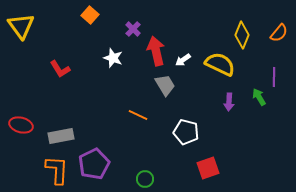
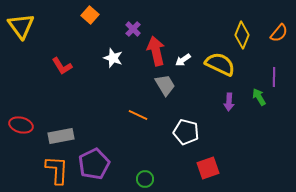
red L-shape: moved 2 px right, 3 px up
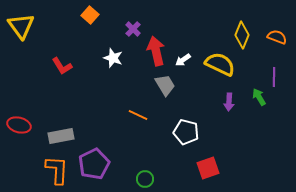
orange semicircle: moved 2 px left, 4 px down; rotated 108 degrees counterclockwise
red ellipse: moved 2 px left
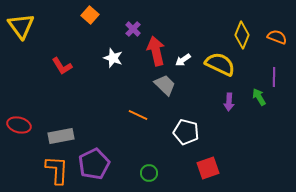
gray trapezoid: rotated 15 degrees counterclockwise
green circle: moved 4 px right, 6 px up
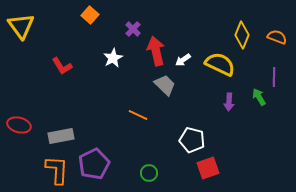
white star: rotated 24 degrees clockwise
white pentagon: moved 6 px right, 8 px down
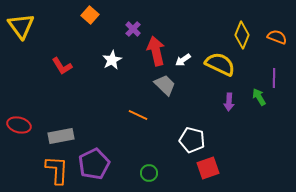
white star: moved 1 px left, 2 px down
purple line: moved 1 px down
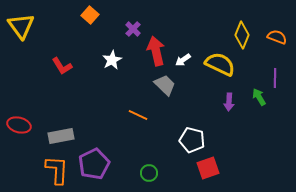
purple line: moved 1 px right
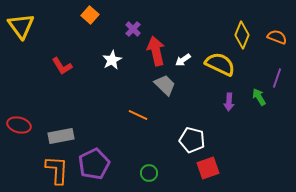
purple line: moved 2 px right; rotated 18 degrees clockwise
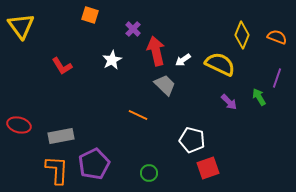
orange square: rotated 24 degrees counterclockwise
purple arrow: rotated 48 degrees counterclockwise
